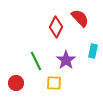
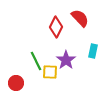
yellow square: moved 4 px left, 11 px up
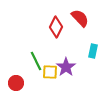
purple star: moved 7 px down
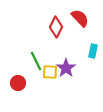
purple star: moved 1 px down
red circle: moved 2 px right
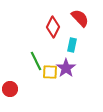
red diamond: moved 3 px left
cyan rectangle: moved 21 px left, 6 px up
red circle: moved 8 px left, 6 px down
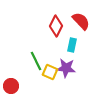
red semicircle: moved 1 px right, 3 px down
red diamond: moved 3 px right, 1 px up
purple star: rotated 30 degrees counterclockwise
yellow square: rotated 21 degrees clockwise
red circle: moved 1 px right, 3 px up
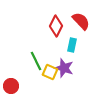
purple star: moved 2 px left; rotated 12 degrees clockwise
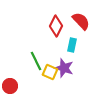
red circle: moved 1 px left
